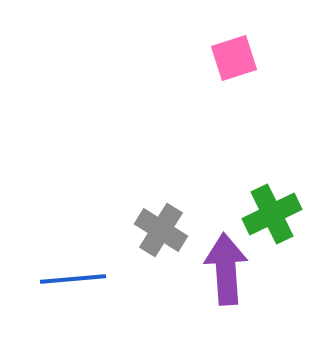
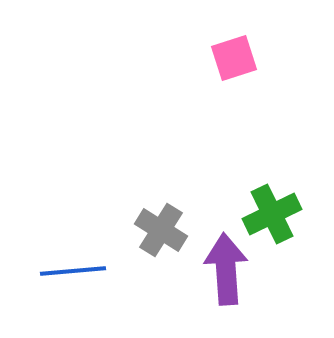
blue line: moved 8 px up
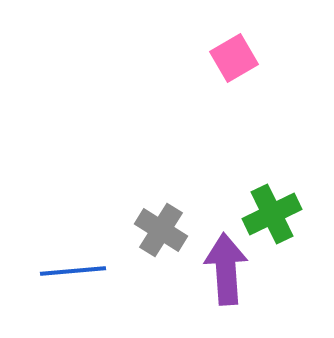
pink square: rotated 12 degrees counterclockwise
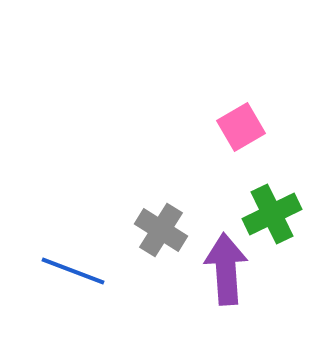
pink square: moved 7 px right, 69 px down
blue line: rotated 26 degrees clockwise
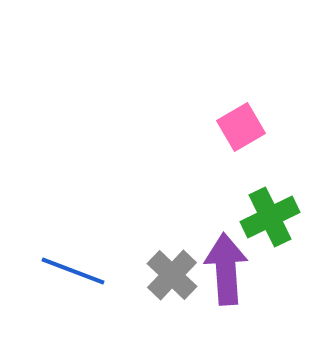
green cross: moved 2 px left, 3 px down
gray cross: moved 11 px right, 45 px down; rotated 12 degrees clockwise
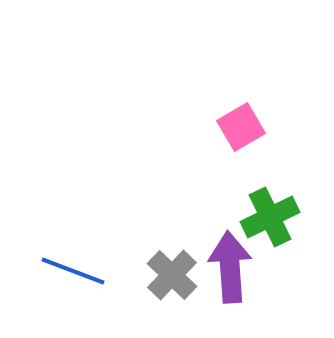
purple arrow: moved 4 px right, 2 px up
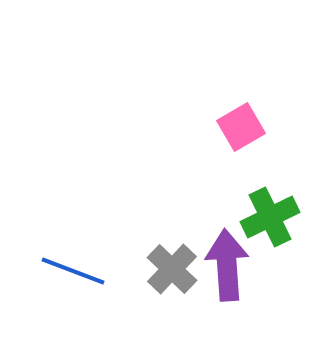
purple arrow: moved 3 px left, 2 px up
gray cross: moved 6 px up
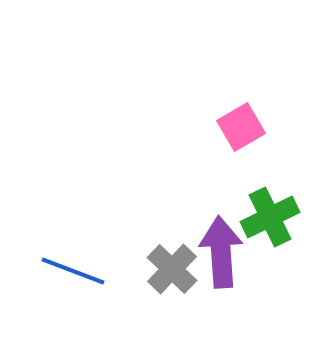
purple arrow: moved 6 px left, 13 px up
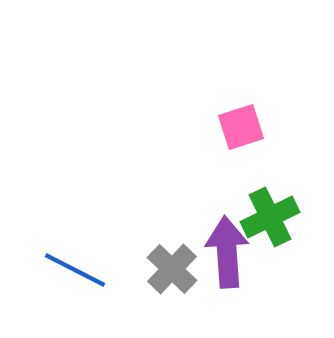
pink square: rotated 12 degrees clockwise
purple arrow: moved 6 px right
blue line: moved 2 px right, 1 px up; rotated 6 degrees clockwise
